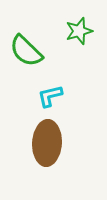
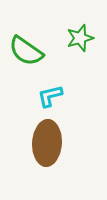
green star: moved 1 px right, 7 px down
green semicircle: rotated 9 degrees counterclockwise
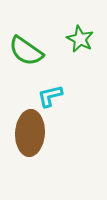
green star: moved 1 px down; rotated 28 degrees counterclockwise
brown ellipse: moved 17 px left, 10 px up
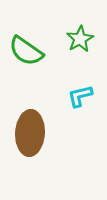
green star: rotated 16 degrees clockwise
cyan L-shape: moved 30 px right
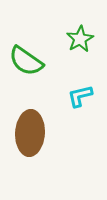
green semicircle: moved 10 px down
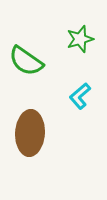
green star: rotated 12 degrees clockwise
cyan L-shape: rotated 28 degrees counterclockwise
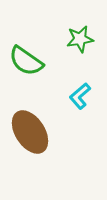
green star: rotated 8 degrees clockwise
brown ellipse: moved 1 px up; rotated 36 degrees counterclockwise
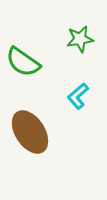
green semicircle: moved 3 px left, 1 px down
cyan L-shape: moved 2 px left
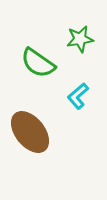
green semicircle: moved 15 px right, 1 px down
brown ellipse: rotated 6 degrees counterclockwise
